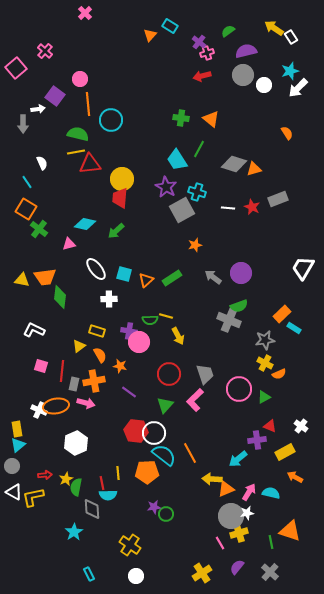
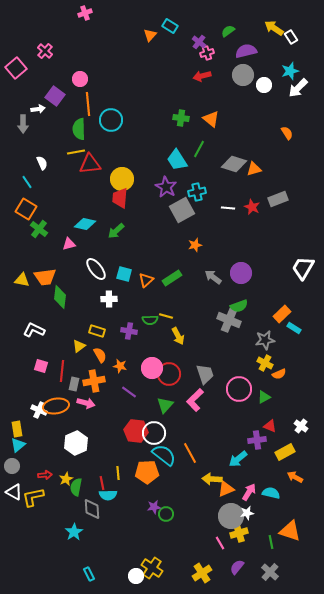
pink cross at (85, 13): rotated 24 degrees clockwise
green semicircle at (78, 134): moved 1 px right, 5 px up; rotated 105 degrees counterclockwise
cyan cross at (197, 192): rotated 30 degrees counterclockwise
pink circle at (139, 342): moved 13 px right, 26 px down
yellow cross at (130, 545): moved 22 px right, 23 px down
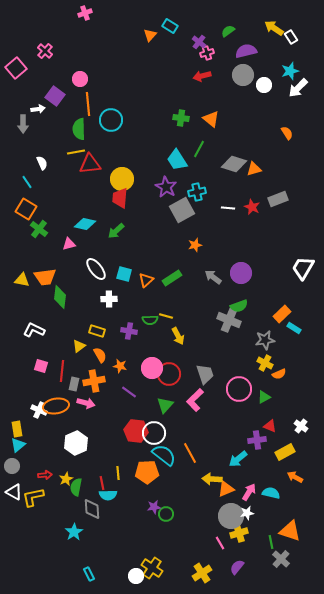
gray cross at (270, 572): moved 11 px right, 13 px up
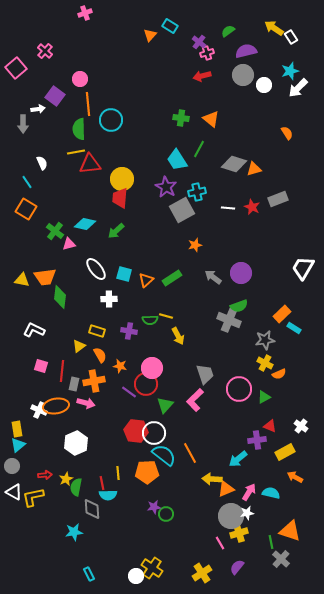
green cross at (39, 229): moved 16 px right, 2 px down
red circle at (169, 374): moved 23 px left, 10 px down
cyan star at (74, 532): rotated 24 degrees clockwise
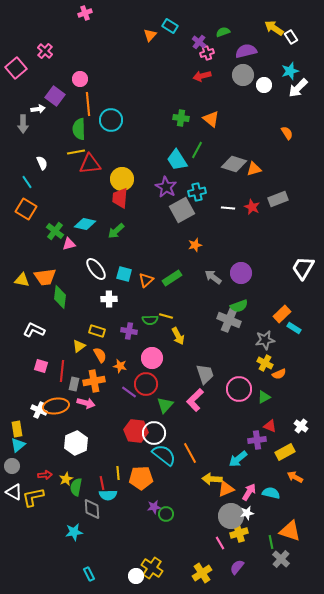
green semicircle at (228, 31): moved 5 px left, 1 px down; rotated 16 degrees clockwise
green line at (199, 149): moved 2 px left, 1 px down
pink circle at (152, 368): moved 10 px up
orange pentagon at (147, 472): moved 6 px left, 6 px down
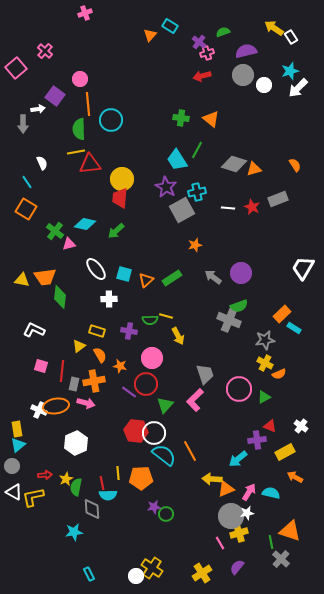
orange semicircle at (287, 133): moved 8 px right, 32 px down
orange line at (190, 453): moved 2 px up
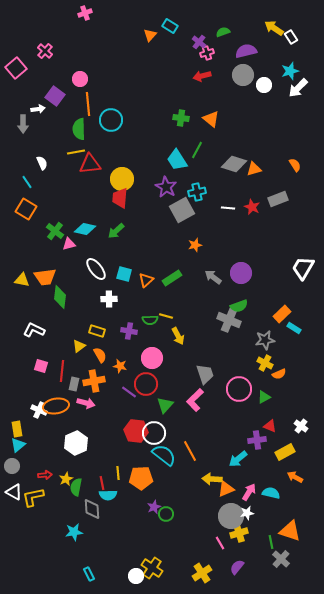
cyan diamond at (85, 224): moved 5 px down
purple star at (154, 507): rotated 16 degrees counterclockwise
